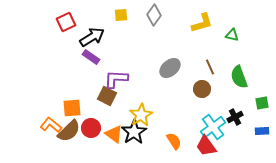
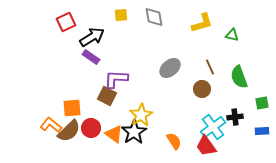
gray diamond: moved 2 px down; rotated 45 degrees counterclockwise
black cross: rotated 21 degrees clockwise
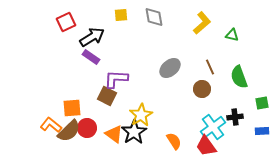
yellow L-shape: rotated 25 degrees counterclockwise
red circle: moved 4 px left
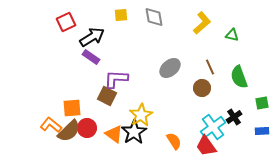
brown circle: moved 1 px up
black cross: moved 1 px left; rotated 28 degrees counterclockwise
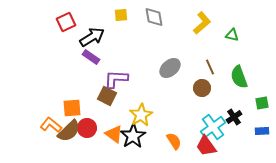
black star: moved 1 px left, 4 px down
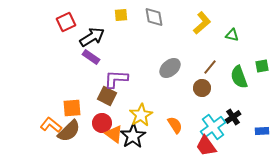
brown line: rotated 63 degrees clockwise
green square: moved 37 px up
black cross: moved 1 px left
red circle: moved 15 px right, 5 px up
orange semicircle: moved 1 px right, 16 px up
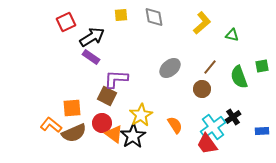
brown circle: moved 1 px down
brown semicircle: moved 5 px right, 2 px down; rotated 20 degrees clockwise
red trapezoid: moved 1 px right, 2 px up
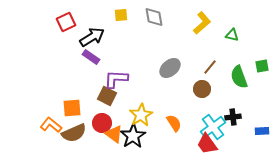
black cross: rotated 28 degrees clockwise
orange semicircle: moved 1 px left, 2 px up
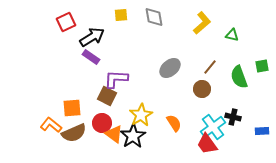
black cross: rotated 21 degrees clockwise
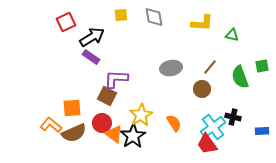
yellow L-shape: rotated 45 degrees clockwise
gray ellipse: moved 1 px right; rotated 30 degrees clockwise
green semicircle: moved 1 px right
